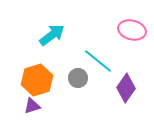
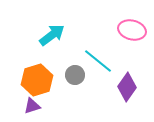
gray circle: moved 3 px left, 3 px up
purple diamond: moved 1 px right, 1 px up
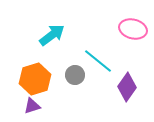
pink ellipse: moved 1 px right, 1 px up
orange hexagon: moved 2 px left, 1 px up
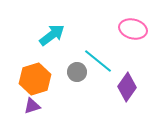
gray circle: moved 2 px right, 3 px up
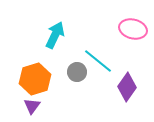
cyan arrow: moved 3 px right; rotated 28 degrees counterclockwise
purple triangle: rotated 36 degrees counterclockwise
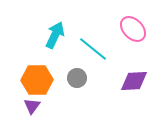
pink ellipse: rotated 32 degrees clockwise
cyan line: moved 5 px left, 12 px up
gray circle: moved 6 px down
orange hexagon: moved 2 px right, 1 px down; rotated 16 degrees clockwise
purple diamond: moved 7 px right, 6 px up; rotated 52 degrees clockwise
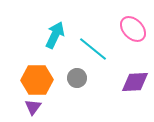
purple diamond: moved 1 px right, 1 px down
purple triangle: moved 1 px right, 1 px down
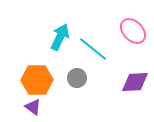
pink ellipse: moved 2 px down
cyan arrow: moved 5 px right, 2 px down
purple triangle: rotated 30 degrees counterclockwise
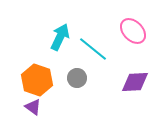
orange hexagon: rotated 20 degrees clockwise
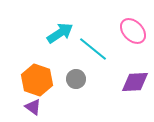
cyan arrow: moved 4 px up; rotated 32 degrees clockwise
gray circle: moved 1 px left, 1 px down
